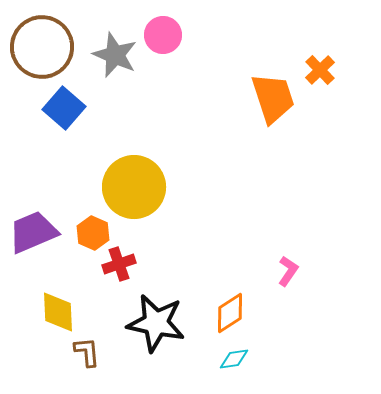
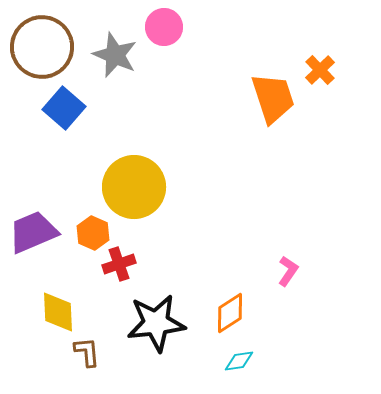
pink circle: moved 1 px right, 8 px up
black star: rotated 18 degrees counterclockwise
cyan diamond: moved 5 px right, 2 px down
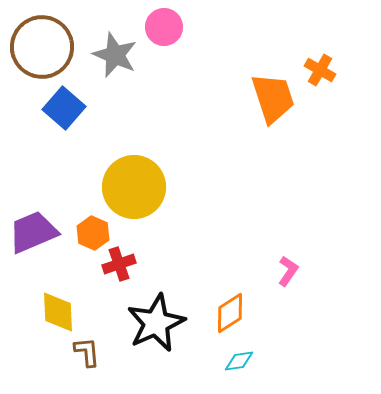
orange cross: rotated 16 degrees counterclockwise
black star: rotated 18 degrees counterclockwise
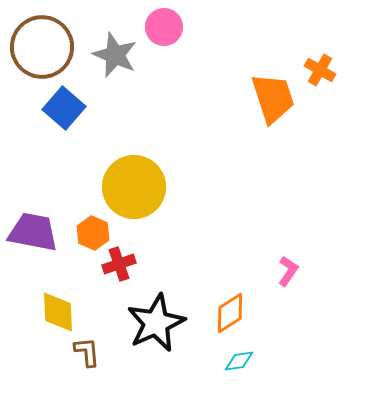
purple trapezoid: rotated 34 degrees clockwise
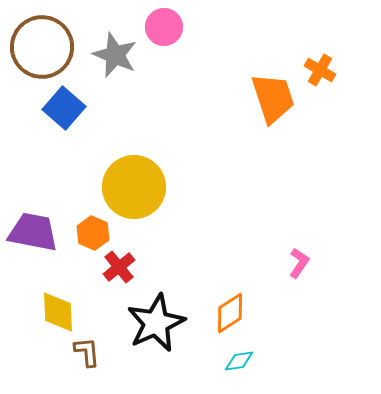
red cross: moved 3 px down; rotated 20 degrees counterclockwise
pink L-shape: moved 11 px right, 8 px up
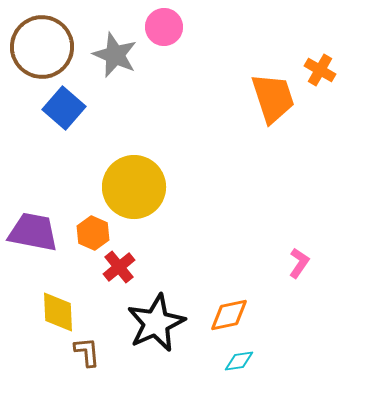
orange diamond: moved 1 px left, 2 px down; rotated 21 degrees clockwise
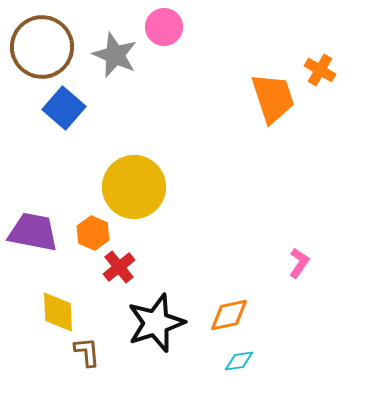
black star: rotated 6 degrees clockwise
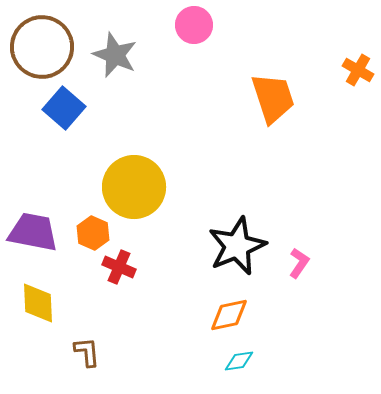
pink circle: moved 30 px right, 2 px up
orange cross: moved 38 px right
red cross: rotated 28 degrees counterclockwise
yellow diamond: moved 20 px left, 9 px up
black star: moved 81 px right, 77 px up; rotated 4 degrees counterclockwise
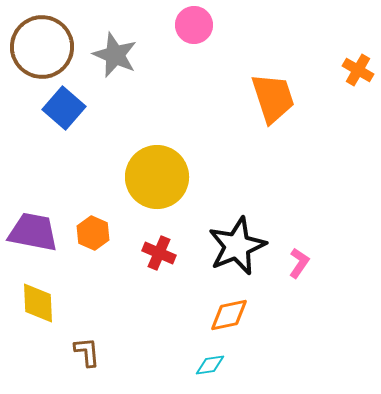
yellow circle: moved 23 px right, 10 px up
red cross: moved 40 px right, 14 px up
cyan diamond: moved 29 px left, 4 px down
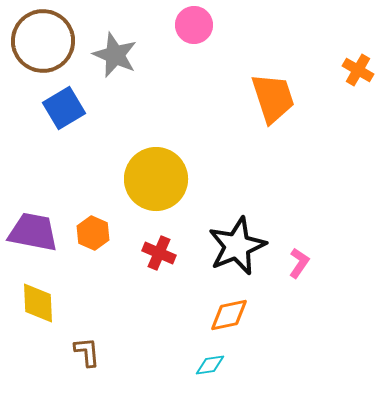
brown circle: moved 1 px right, 6 px up
blue square: rotated 18 degrees clockwise
yellow circle: moved 1 px left, 2 px down
